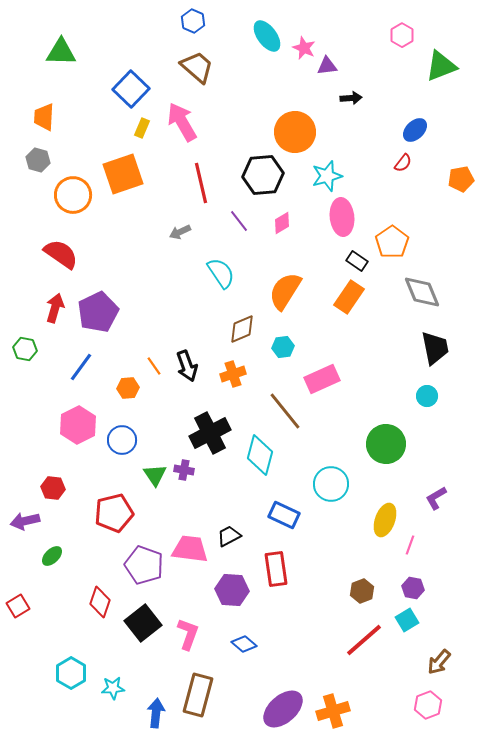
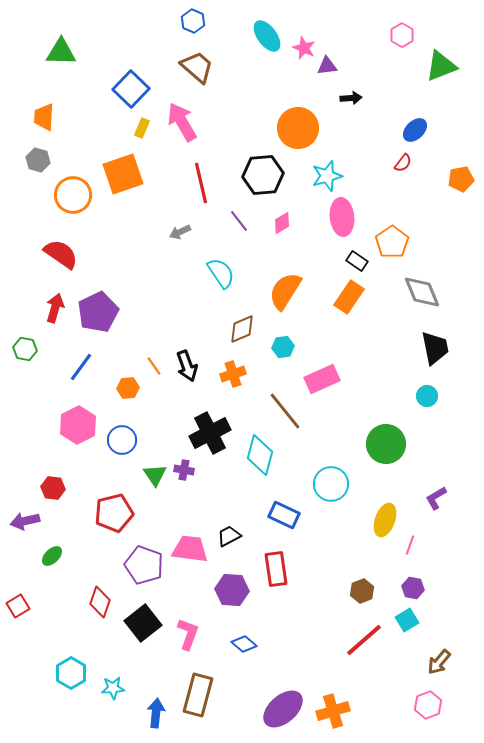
orange circle at (295, 132): moved 3 px right, 4 px up
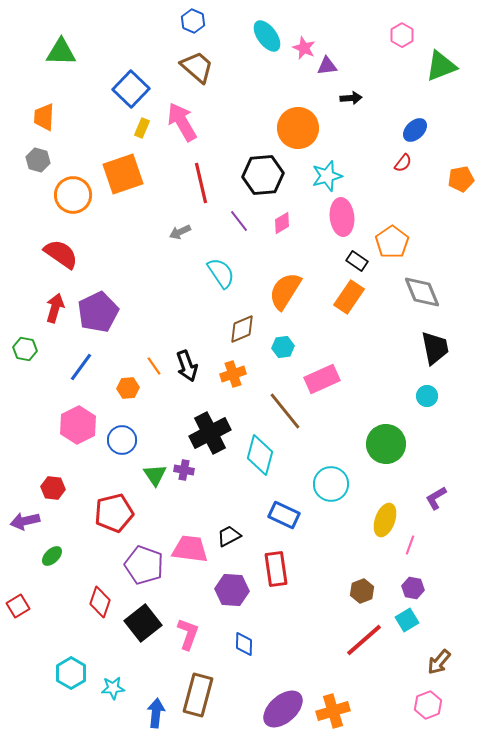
blue diamond at (244, 644): rotated 50 degrees clockwise
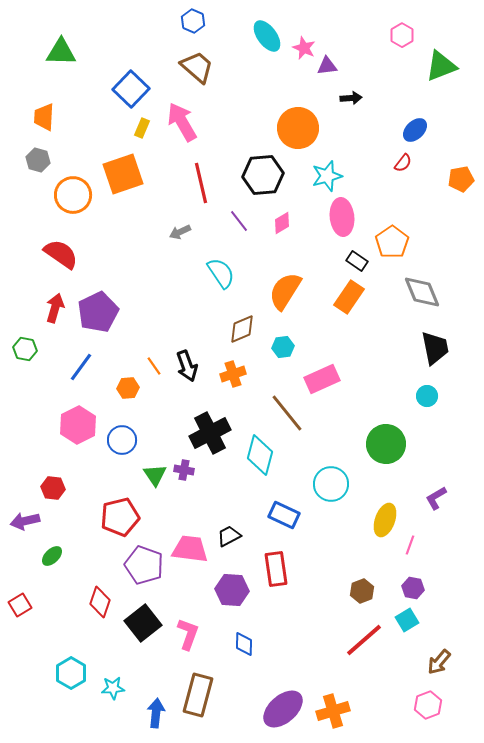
brown line at (285, 411): moved 2 px right, 2 px down
red pentagon at (114, 513): moved 6 px right, 4 px down
red square at (18, 606): moved 2 px right, 1 px up
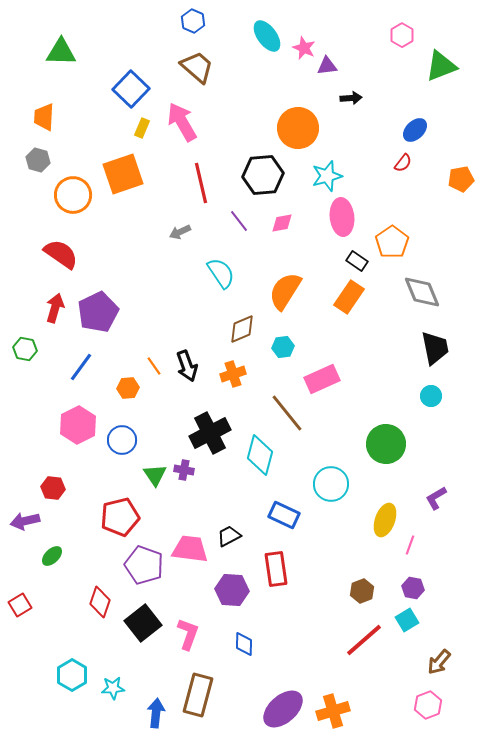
pink diamond at (282, 223): rotated 20 degrees clockwise
cyan circle at (427, 396): moved 4 px right
cyan hexagon at (71, 673): moved 1 px right, 2 px down
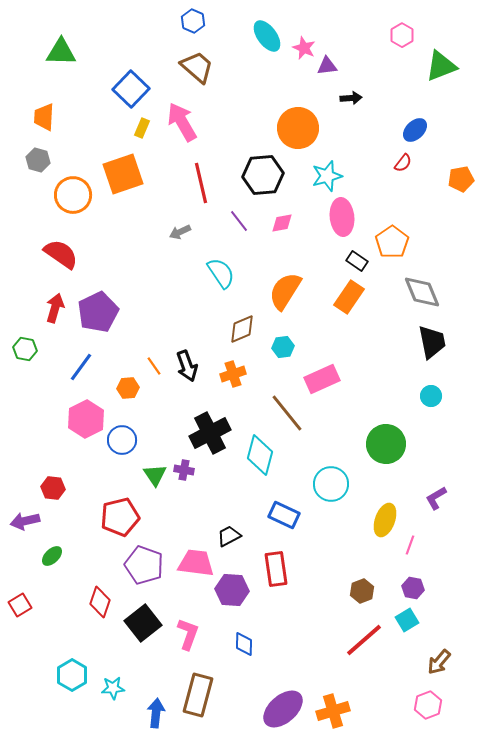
black trapezoid at (435, 348): moved 3 px left, 6 px up
pink hexagon at (78, 425): moved 8 px right, 6 px up
pink trapezoid at (190, 549): moved 6 px right, 14 px down
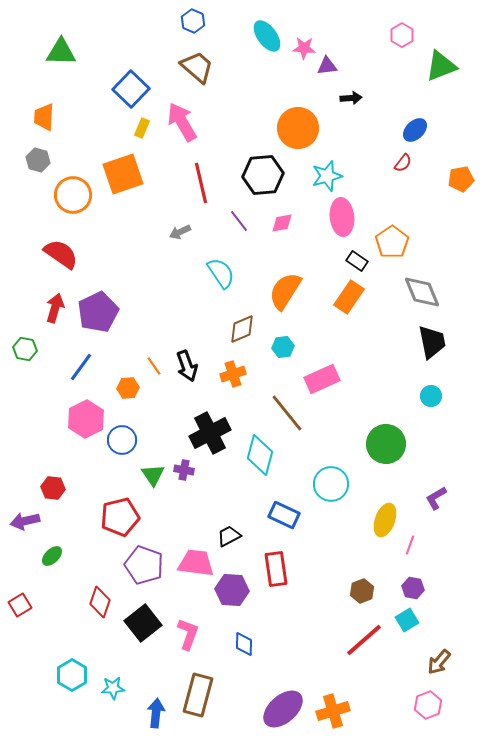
pink star at (304, 48): rotated 20 degrees counterclockwise
green triangle at (155, 475): moved 2 px left
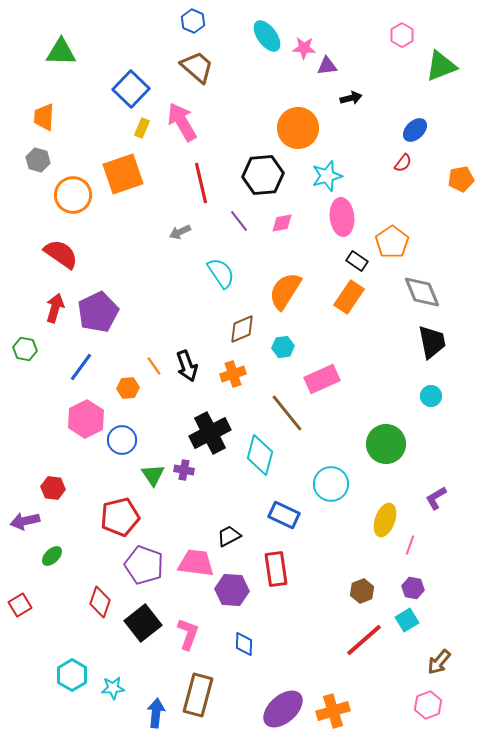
black arrow at (351, 98): rotated 10 degrees counterclockwise
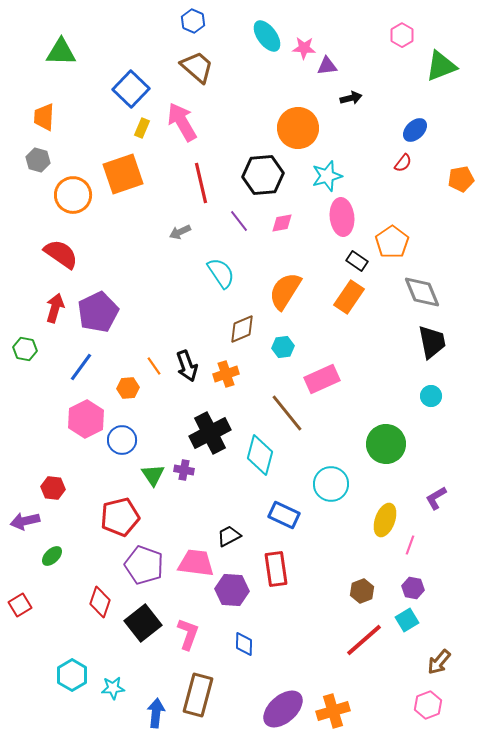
orange cross at (233, 374): moved 7 px left
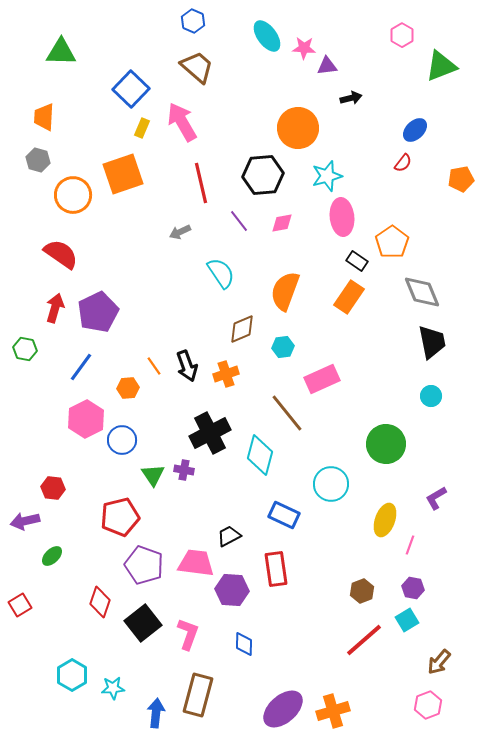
orange semicircle at (285, 291): rotated 12 degrees counterclockwise
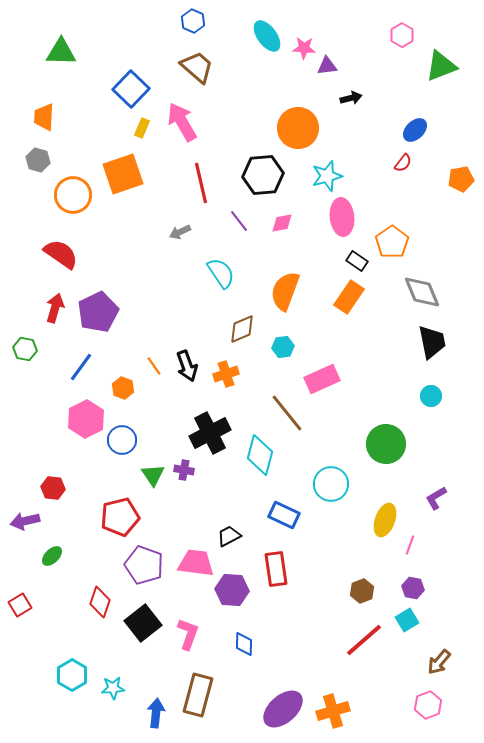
orange hexagon at (128, 388): moved 5 px left; rotated 25 degrees clockwise
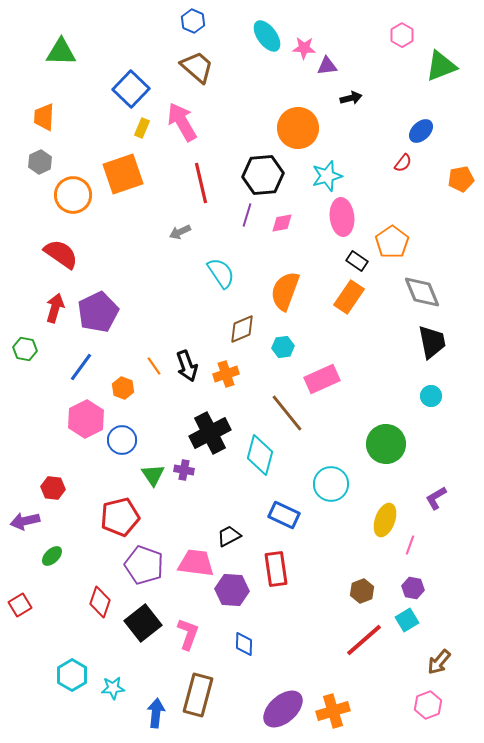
blue ellipse at (415, 130): moved 6 px right, 1 px down
gray hexagon at (38, 160): moved 2 px right, 2 px down; rotated 20 degrees clockwise
purple line at (239, 221): moved 8 px right, 6 px up; rotated 55 degrees clockwise
